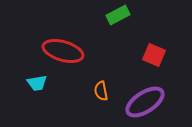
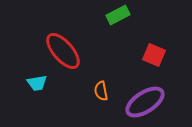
red ellipse: rotated 33 degrees clockwise
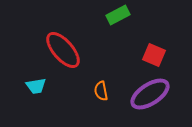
red ellipse: moved 1 px up
cyan trapezoid: moved 1 px left, 3 px down
purple ellipse: moved 5 px right, 8 px up
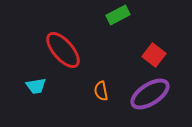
red square: rotated 15 degrees clockwise
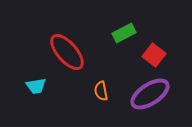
green rectangle: moved 6 px right, 18 px down
red ellipse: moved 4 px right, 2 px down
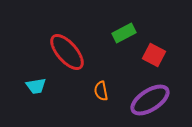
red square: rotated 10 degrees counterclockwise
purple ellipse: moved 6 px down
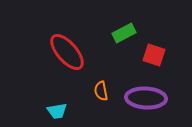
red square: rotated 10 degrees counterclockwise
cyan trapezoid: moved 21 px right, 25 px down
purple ellipse: moved 4 px left, 2 px up; rotated 36 degrees clockwise
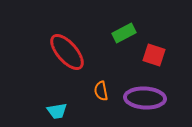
purple ellipse: moved 1 px left
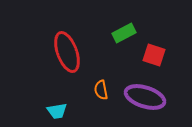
red ellipse: rotated 21 degrees clockwise
orange semicircle: moved 1 px up
purple ellipse: moved 1 px up; rotated 15 degrees clockwise
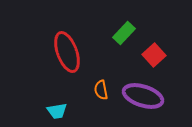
green rectangle: rotated 20 degrees counterclockwise
red square: rotated 30 degrees clockwise
purple ellipse: moved 2 px left, 1 px up
